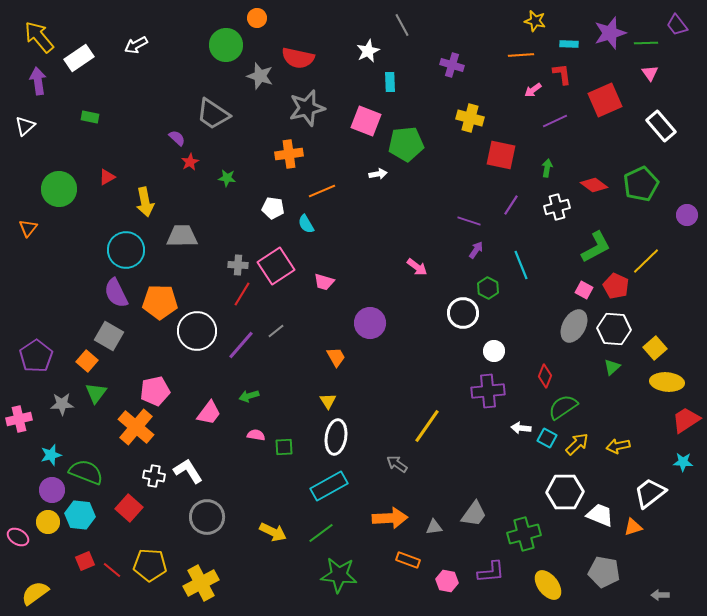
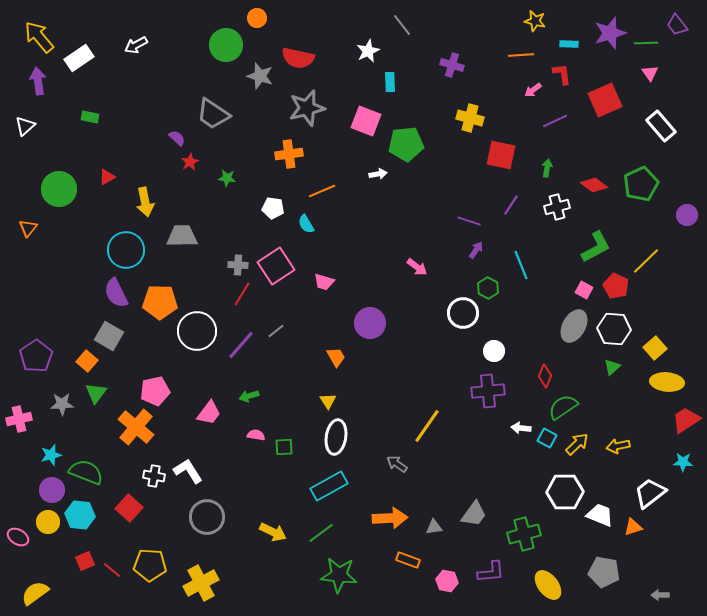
gray line at (402, 25): rotated 10 degrees counterclockwise
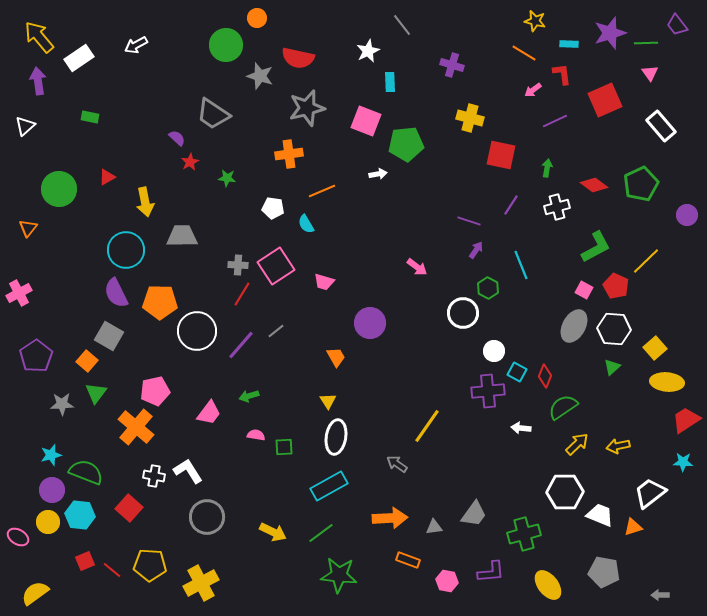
orange line at (521, 55): moved 3 px right, 2 px up; rotated 35 degrees clockwise
pink cross at (19, 419): moved 126 px up; rotated 15 degrees counterclockwise
cyan square at (547, 438): moved 30 px left, 66 px up
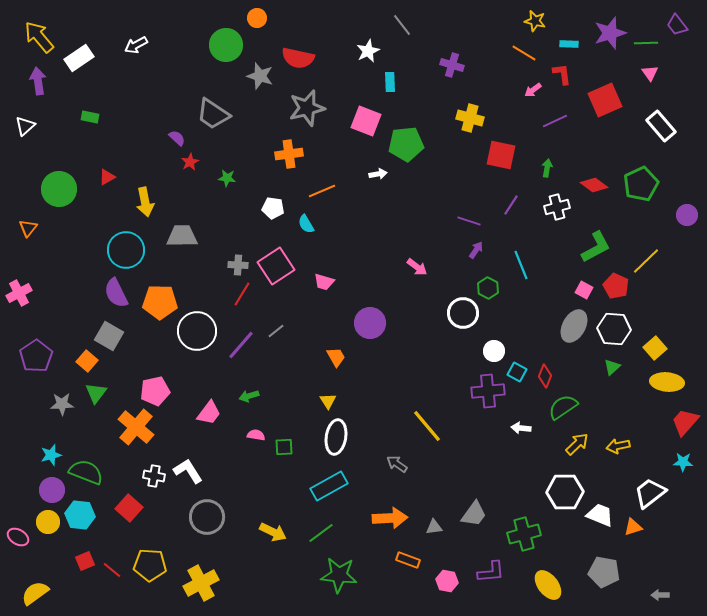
red trapezoid at (686, 420): moved 1 px left, 2 px down; rotated 16 degrees counterclockwise
yellow line at (427, 426): rotated 75 degrees counterclockwise
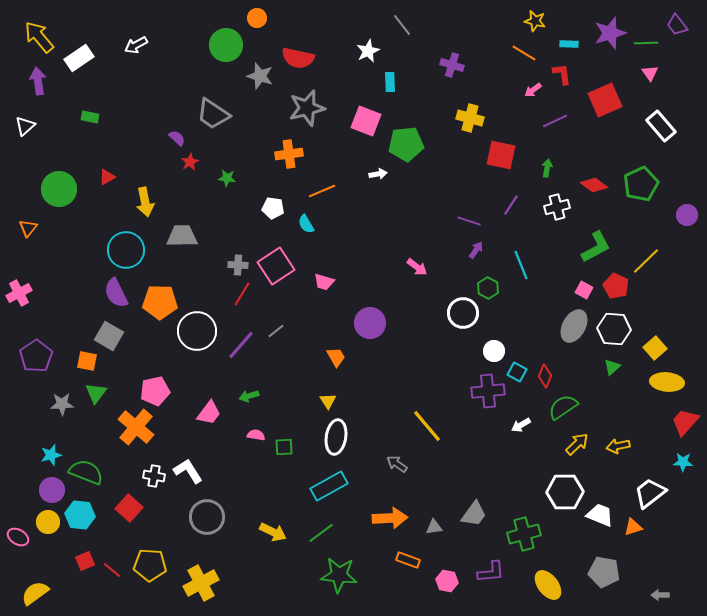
orange square at (87, 361): rotated 30 degrees counterclockwise
white arrow at (521, 428): moved 3 px up; rotated 36 degrees counterclockwise
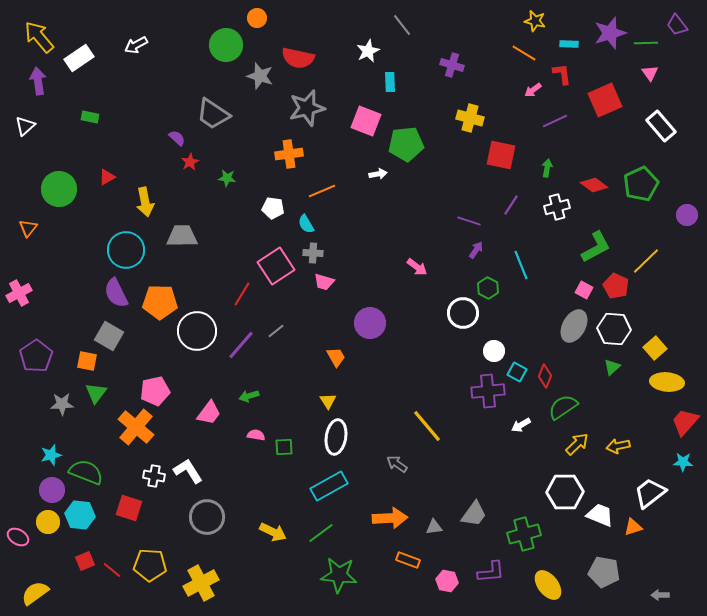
gray cross at (238, 265): moved 75 px right, 12 px up
red square at (129, 508): rotated 24 degrees counterclockwise
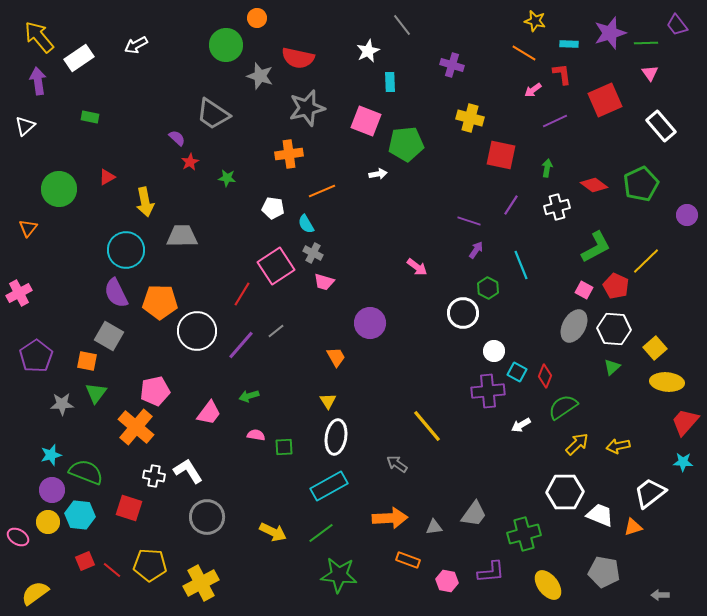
gray cross at (313, 253): rotated 24 degrees clockwise
